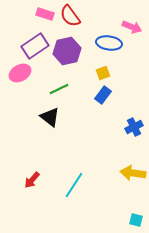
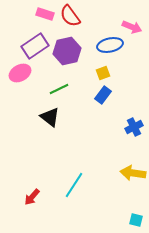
blue ellipse: moved 1 px right, 2 px down; rotated 20 degrees counterclockwise
red arrow: moved 17 px down
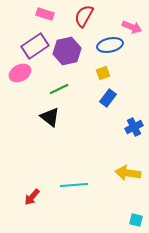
red semicircle: moved 14 px right; rotated 65 degrees clockwise
blue rectangle: moved 5 px right, 3 px down
yellow arrow: moved 5 px left
cyan line: rotated 52 degrees clockwise
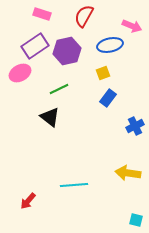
pink rectangle: moved 3 px left
pink arrow: moved 1 px up
blue cross: moved 1 px right, 1 px up
red arrow: moved 4 px left, 4 px down
